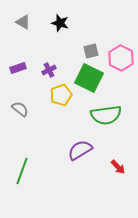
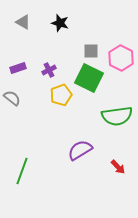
gray square: rotated 14 degrees clockwise
gray semicircle: moved 8 px left, 11 px up
green semicircle: moved 11 px right, 1 px down
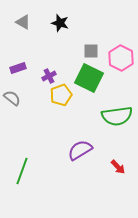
purple cross: moved 6 px down
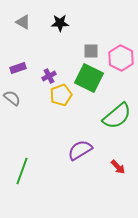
black star: rotated 18 degrees counterclockwise
green semicircle: rotated 32 degrees counterclockwise
